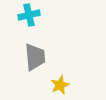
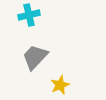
gray trapezoid: rotated 132 degrees counterclockwise
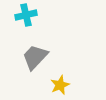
cyan cross: moved 3 px left
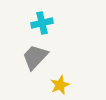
cyan cross: moved 16 px right, 8 px down
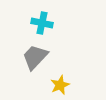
cyan cross: rotated 25 degrees clockwise
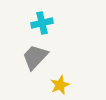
cyan cross: rotated 25 degrees counterclockwise
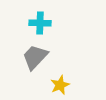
cyan cross: moved 2 px left; rotated 15 degrees clockwise
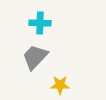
yellow star: rotated 24 degrees clockwise
